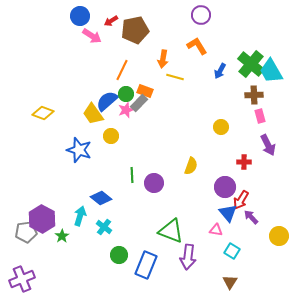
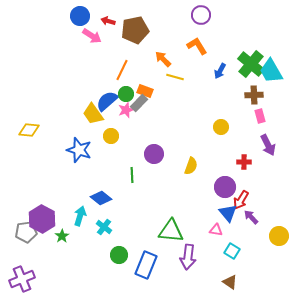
red arrow at (111, 21): moved 3 px left; rotated 48 degrees clockwise
orange arrow at (163, 59): rotated 126 degrees clockwise
yellow diamond at (43, 113): moved 14 px left, 17 px down; rotated 15 degrees counterclockwise
purple circle at (154, 183): moved 29 px up
green triangle at (171, 231): rotated 16 degrees counterclockwise
brown triangle at (230, 282): rotated 28 degrees counterclockwise
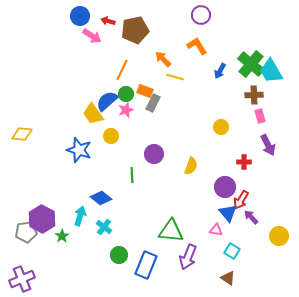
gray rectangle at (139, 103): moved 14 px right; rotated 18 degrees counterclockwise
yellow diamond at (29, 130): moved 7 px left, 4 px down
purple arrow at (188, 257): rotated 15 degrees clockwise
brown triangle at (230, 282): moved 2 px left, 4 px up
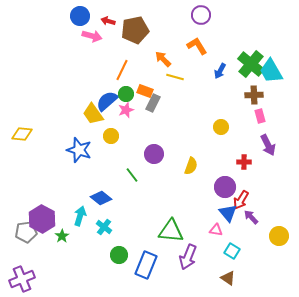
pink arrow at (92, 36): rotated 18 degrees counterclockwise
green line at (132, 175): rotated 35 degrees counterclockwise
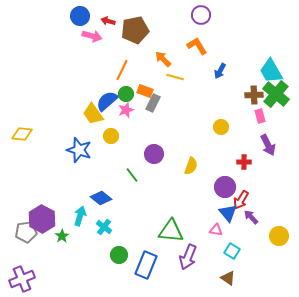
green cross at (251, 64): moved 25 px right, 30 px down
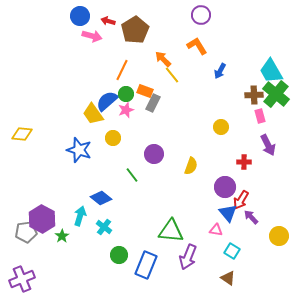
brown pentagon at (135, 30): rotated 20 degrees counterclockwise
yellow line at (175, 77): moved 3 px left, 2 px up; rotated 36 degrees clockwise
yellow circle at (111, 136): moved 2 px right, 2 px down
